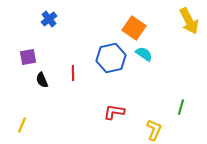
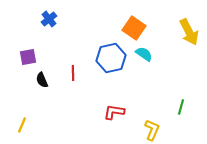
yellow arrow: moved 11 px down
yellow L-shape: moved 2 px left
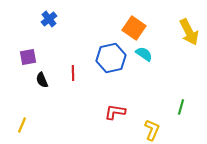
red L-shape: moved 1 px right
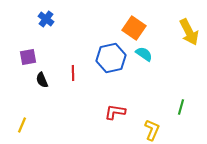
blue cross: moved 3 px left; rotated 14 degrees counterclockwise
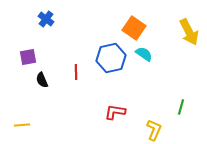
red line: moved 3 px right, 1 px up
yellow line: rotated 63 degrees clockwise
yellow L-shape: moved 2 px right
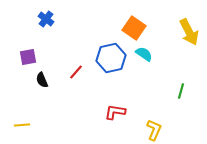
red line: rotated 42 degrees clockwise
green line: moved 16 px up
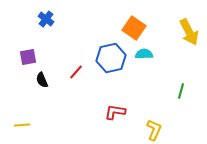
cyan semicircle: rotated 36 degrees counterclockwise
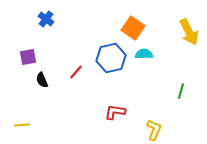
orange square: moved 1 px left
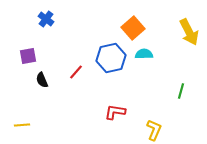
orange square: rotated 15 degrees clockwise
purple square: moved 1 px up
